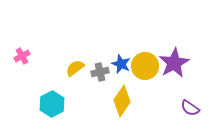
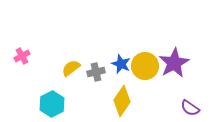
yellow semicircle: moved 4 px left
gray cross: moved 4 px left
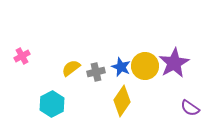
blue star: moved 3 px down
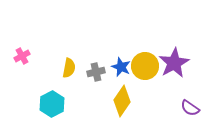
yellow semicircle: moved 2 px left; rotated 138 degrees clockwise
